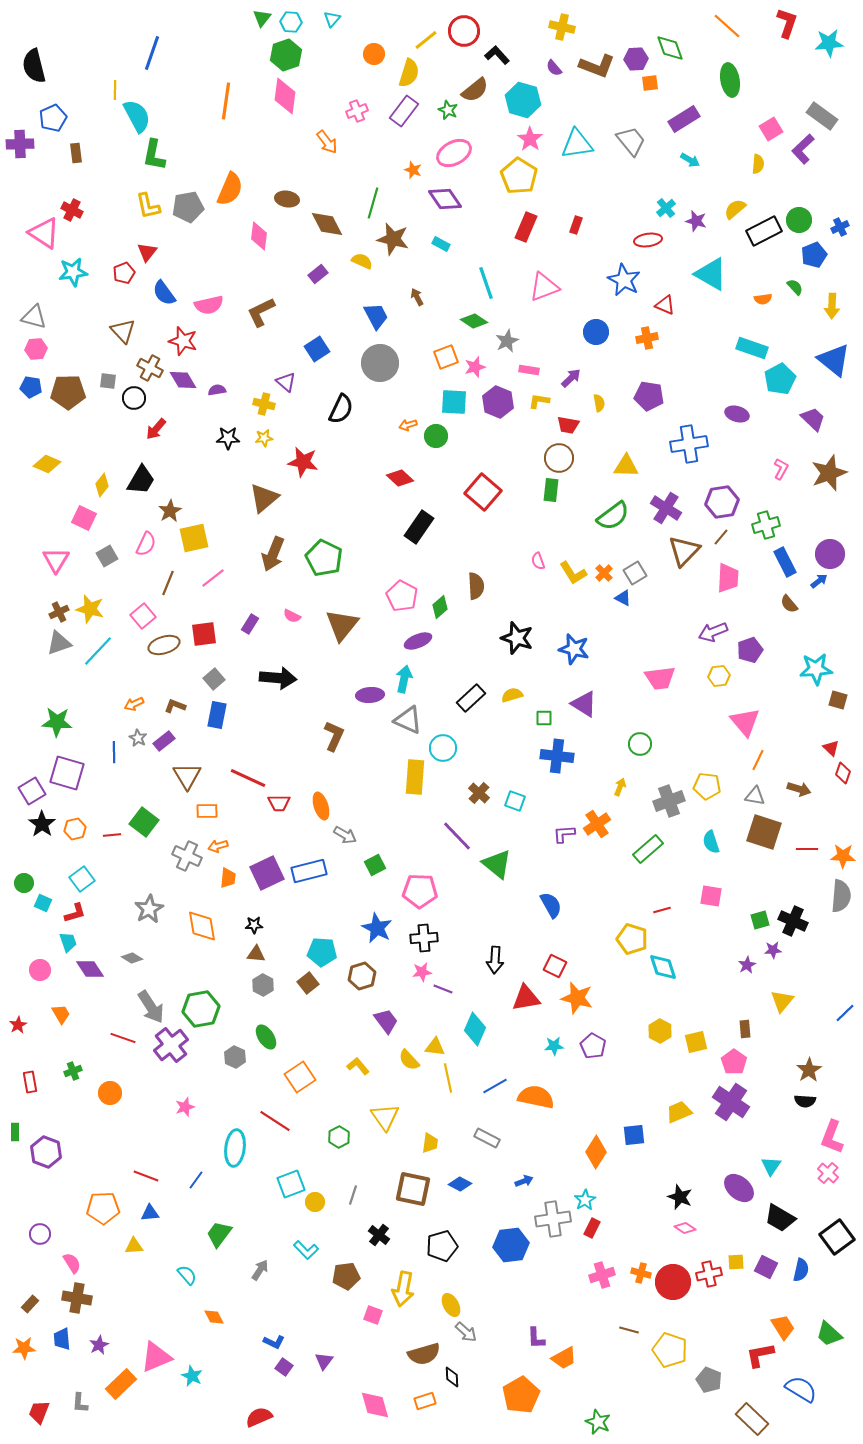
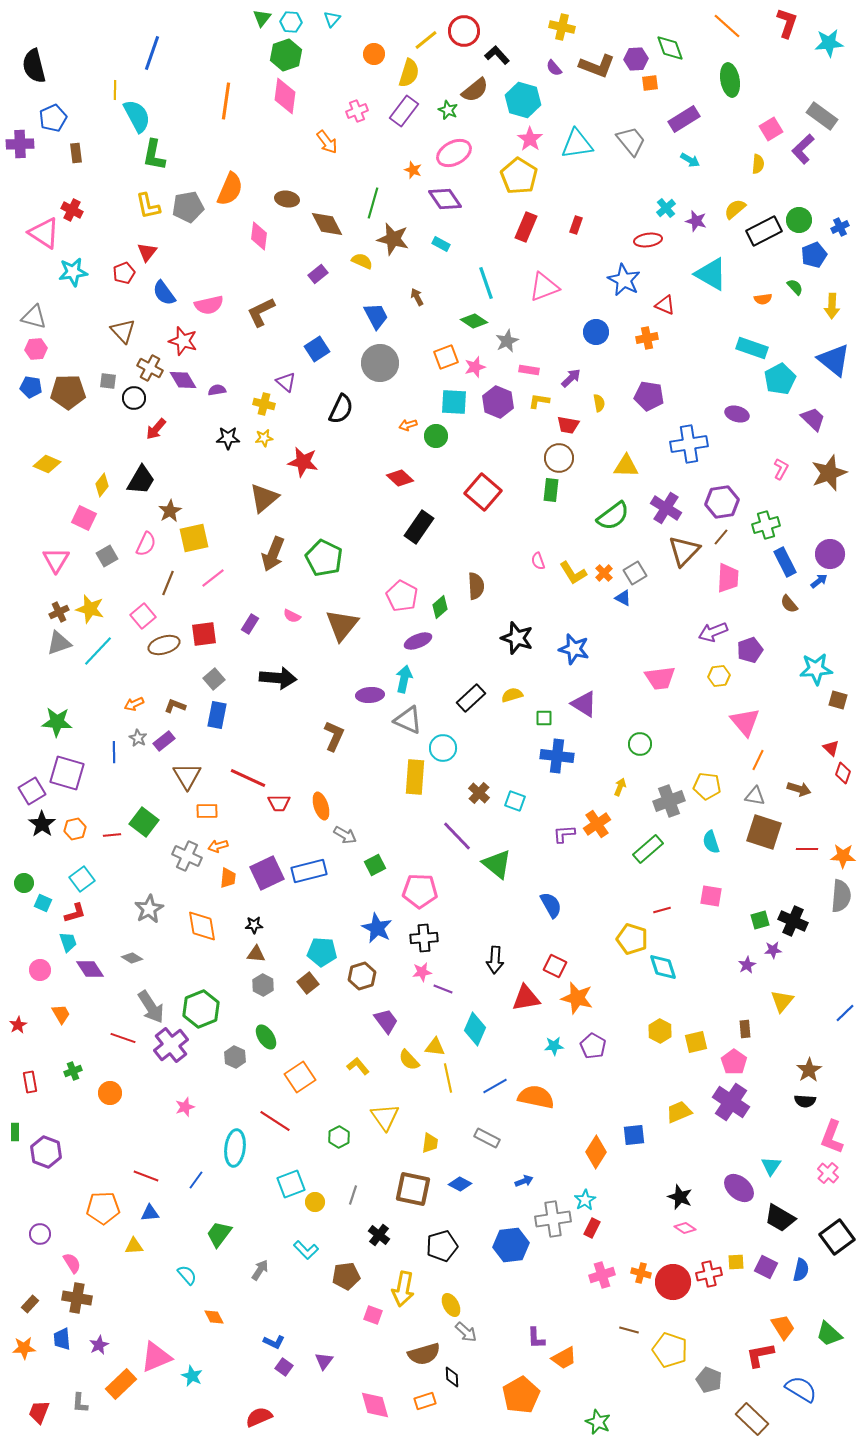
green hexagon at (201, 1009): rotated 12 degrees counterclockwise
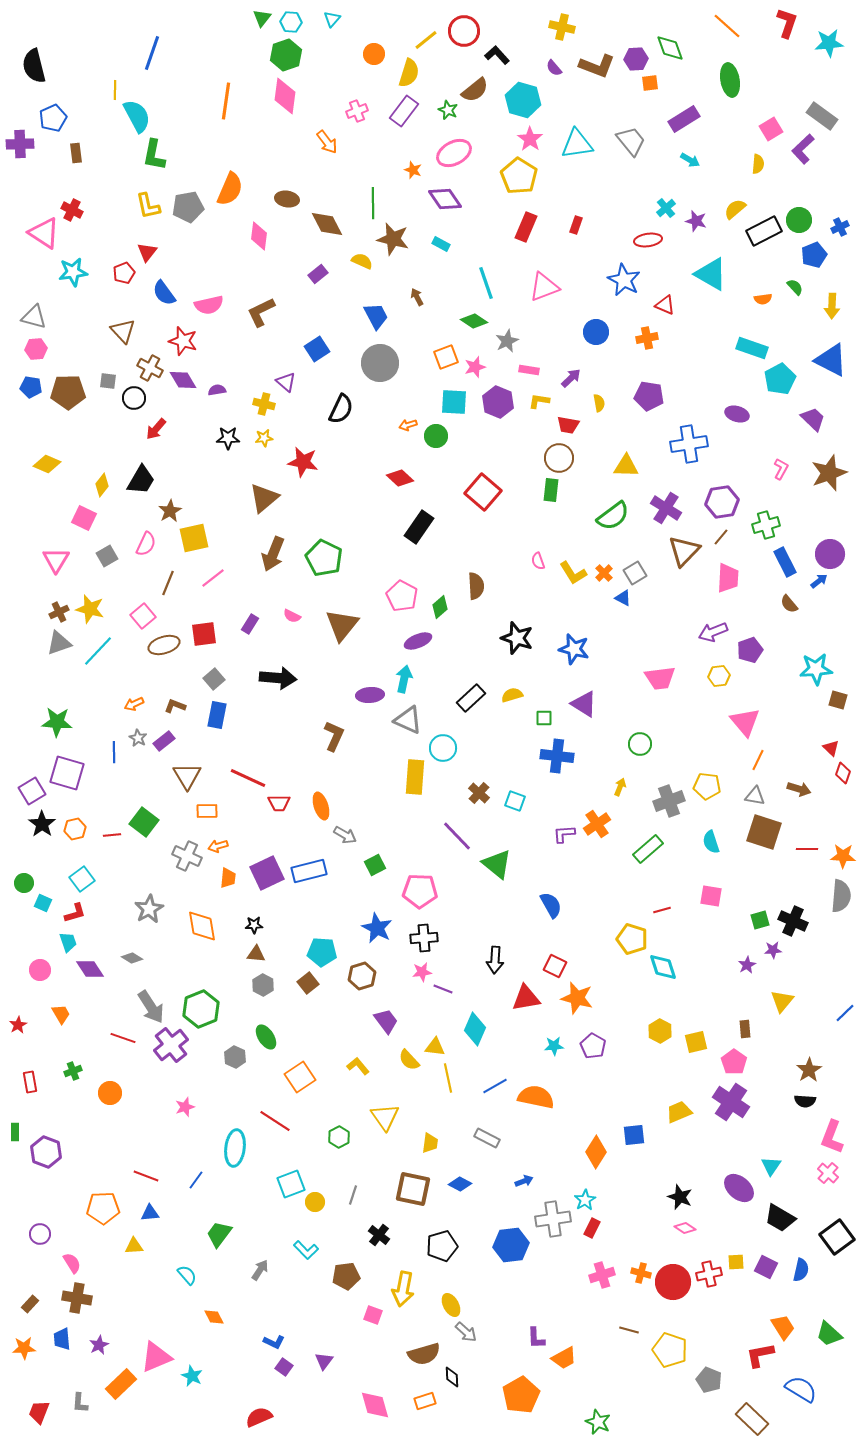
green line at (373, 203): rotated 16 degrees counterclockwise
blue triangle at (834, 360): moved 3 px left; rotated 12 degrees counterclockwise
